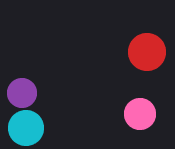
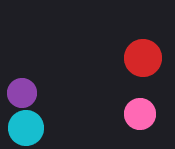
red circle: moved 4 px left, 6 px down
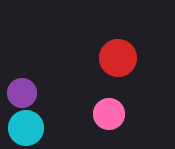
red circle: moved 25 px left
pink circle: moved 31 px left
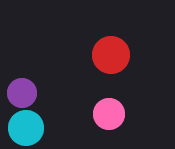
red circle: moved 7 px left, 3 px up
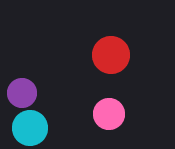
cyan circle: moved 4 px right
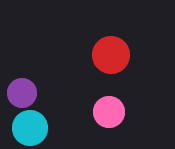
pink circle: moved 2 px up
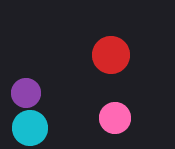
purple circle: moved 4 px right
pink circle: moved 6 px right, 6 px down
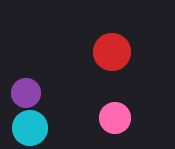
red circle: moved 1 px right, 3 px up
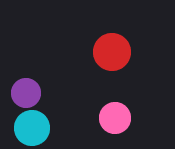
cyan circle: moved 2 px right
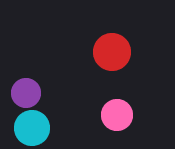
pink circle: moved 2 px right, 3 px up
